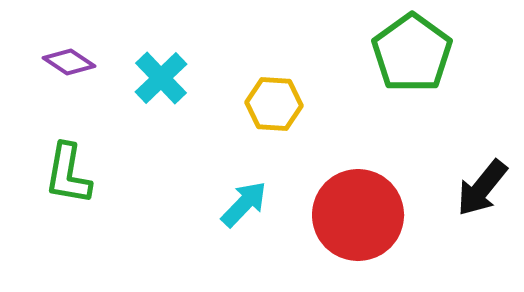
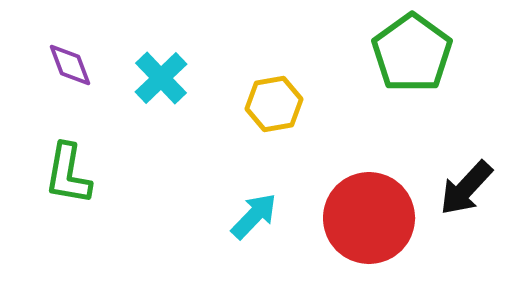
purple diamond: moved 1 px right, 3 px down; rotated 36 degrees clockwise
yellow hexagon: rotated 14 degrees counterclockwise
black arrow: moved 16 px left; rotated 4 degrees clockwise
cyan arrow: moved 10 px right, 12 px down
red circle: moved 11 px right, 3 px down
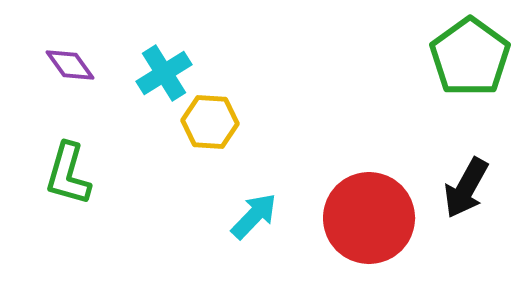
green pentagon: moved 58 px right, 4 px down
purple diamond: rotated 15 degrees counterclockwise
cyan cross: moved 3 px right, 5 px up; rotated 12 degrees clockwise
yellow hexagon: moved 64 px left, 18 px down; rotated 14 degrees clockwise
green L-shape: rotated 6 degrees clockwise
black arrow: rotated 14 degrees counterclockwise
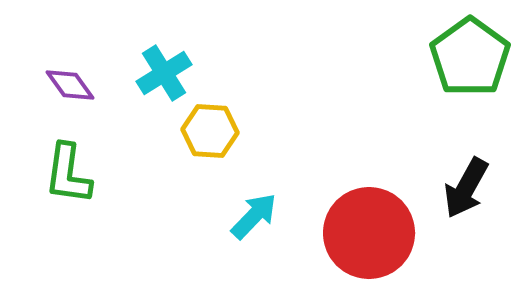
purple diamond: moved 20 px down
yellow hexagon: moved 9 px down
green L-shape: rotated 8 degrees counterclockwise
red circle: moved 15 px down
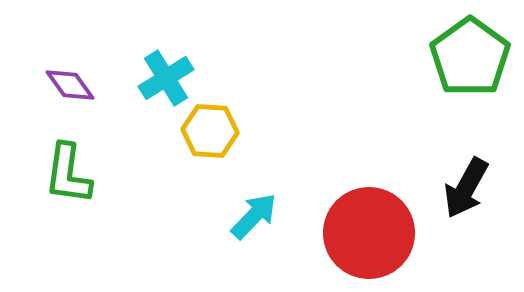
cyan cross: moved 2 px right, 5 px down
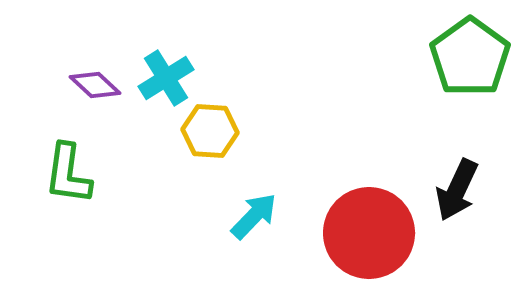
purple diamond: moved 25 px right; rotated 12 degrees counterclockwise
black arrow: moved 9 px left, 2 px down; rotated 4 degrees counterclockwise
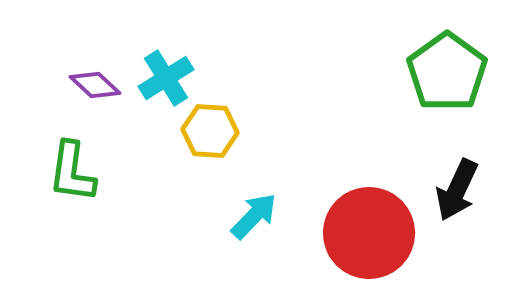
green pentagon: moved 23 px left, 15 px down
green L-shape: moved 4 px right, 2 px up
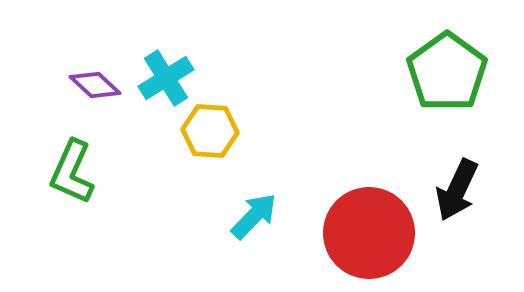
green L-shape: rotated 16 degrees clockwise
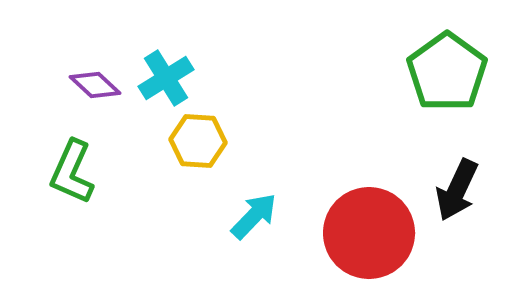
yellow hexagon: moved 12 px left, 10 px down
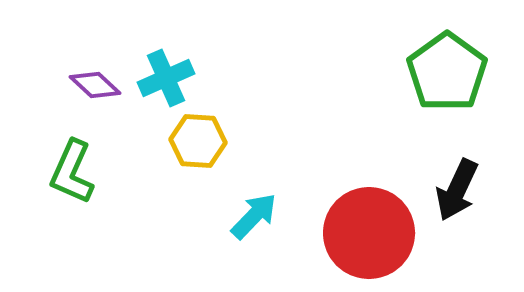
cyan cross: rotated 8 degrees clockwise
